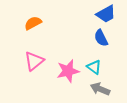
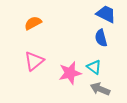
blue trapezoid: rotated 125 degrees counterclockwise
blue semicircle: rotated 12 degrees clockwise
pink star: moved 2 px right, 2 px down
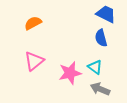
cyan triangle: moved 1 px right
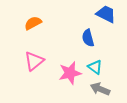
blue semicircle: moved 13 px left
